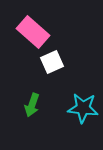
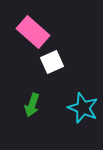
cyan star: rotated 16 degrees clockwise
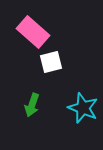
white square: moved 1 px left; rotated 10 degrees clockwise
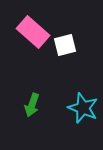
white square: moved 14 px right, 17 px up
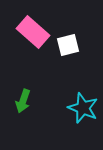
white square: moved 3 px right
green arrow: moved 9 px left, 4 px up
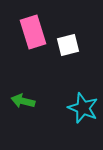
pink rectangle: rotated 32 degrees clockwise
green arrow: rotated 85 degrees clockwise
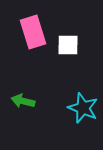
white square: rotated 15 degrees clockwise
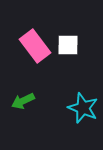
pink rectangle: moved 2 px right, 14 px down; rotated 20 degrees counterclockwise
green arrow: rotated 40 degrees counterclockwise
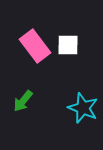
green arrow: rotated 25 degrees counterclockwise
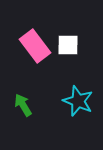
green arrow: moved 4 px down; rotated 110 degrees clockwise
cyan star: moved 5 px left, 7 px up
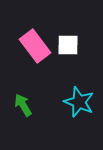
cyan star: moved 1 px right, 1 px down
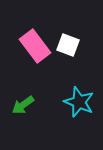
white square: rotated 20 degrees clockwise
green arrow: rotated 95 degrees counterclockwise
